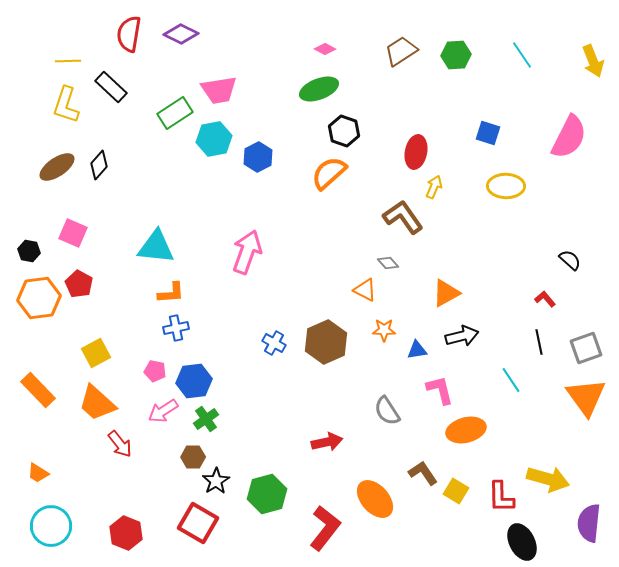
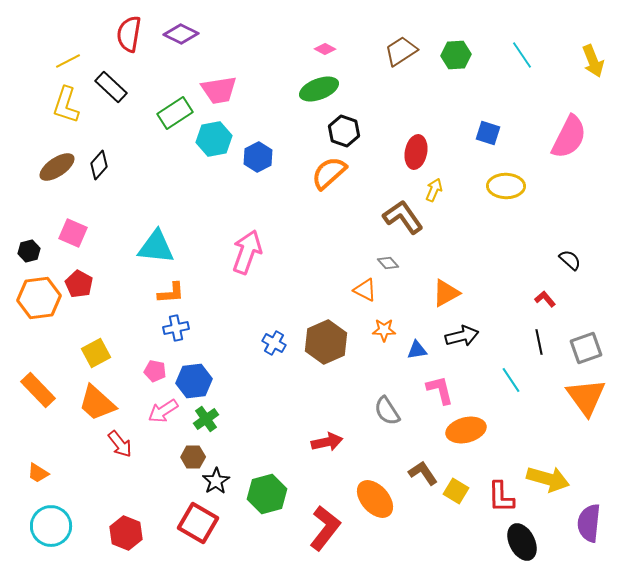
yellow line at (68, 61): rotated 25 degrees counterclockwise
yellow arrow at (434, 187): moved 3 px down
black hexagon at (29, 251): rotated 25 degrees counterclockwise
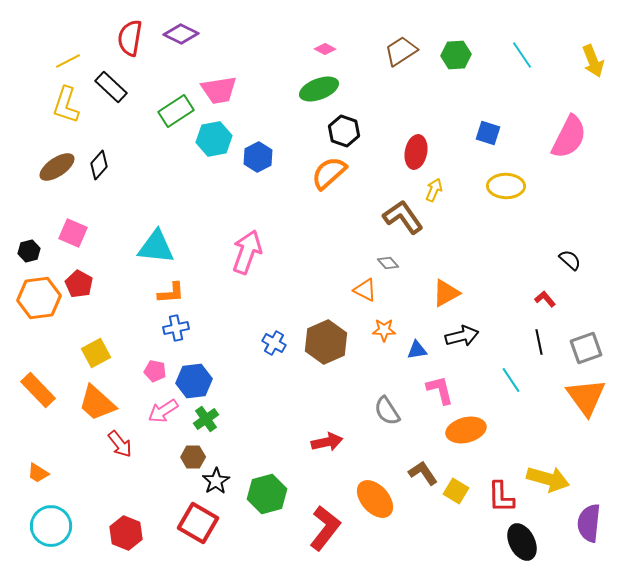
red semicircle at (129, 34): moved 1 px right, 4 px down
green rectangle at (175, 113): moved 1 px right, 2 px up
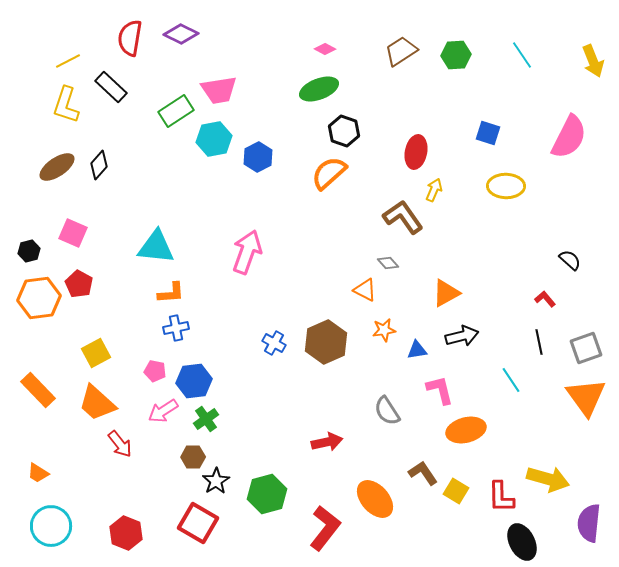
orange star at (384, 330): rotated 10 degrees counterclockwise
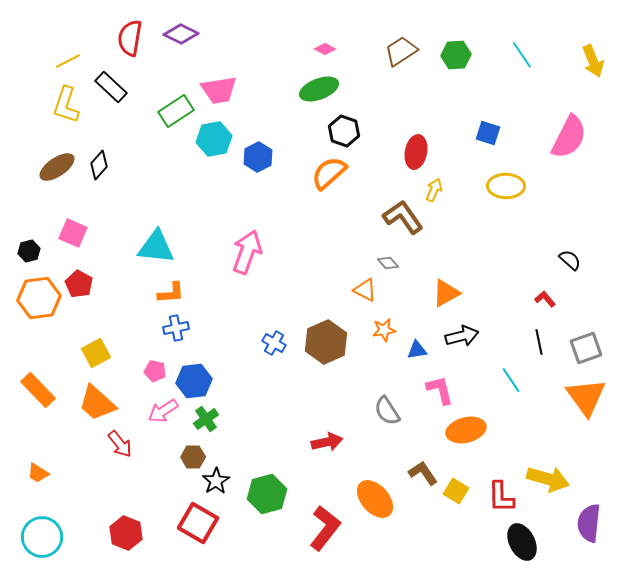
cyan circle at (51, 526): moved 9 px left, 11 px down
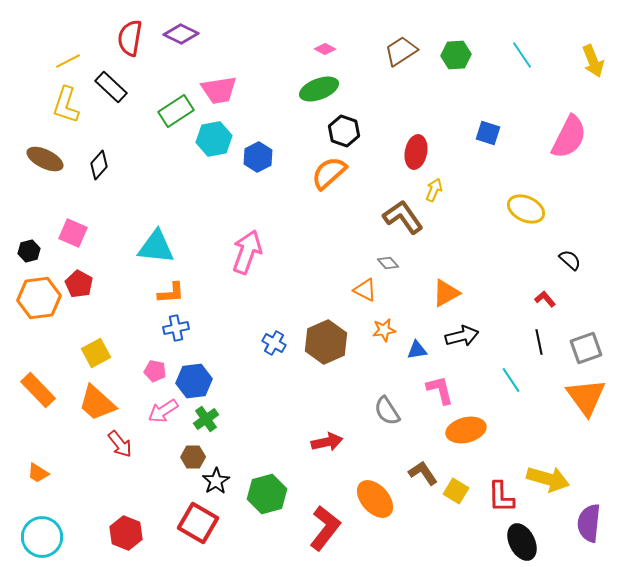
brown ellipse at (57, 167): moved 12 px left, 8 px up; rotated 60 degrees clockwise
yellow ellipse at (506, 186): moved 20 px right, 23 px down; rotated 24 degrees clockwise
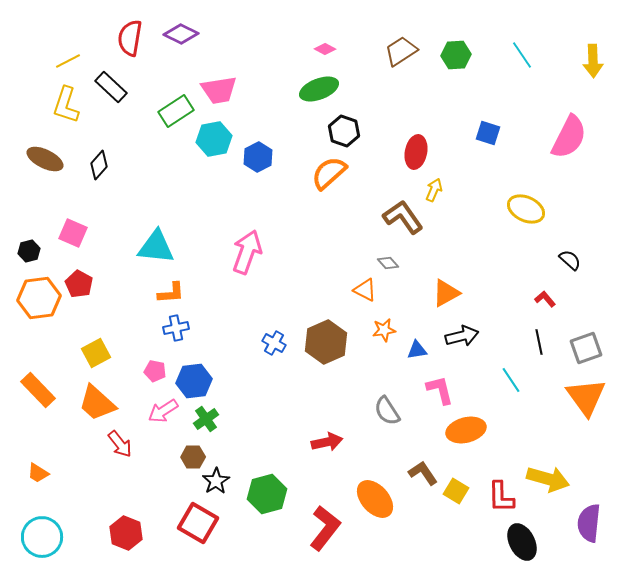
yellow arrow at (593, 61): rotated 20 degrees clockwise
